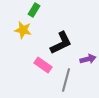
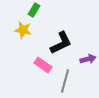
gray line: moved 1 px left, 1 px down
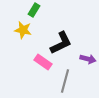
purple arrow: rotated 28 degrees clockwise
pink rectangle: moved 3 px up
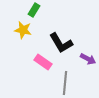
black L-shape: rotated 85 degrees clockwise
purple arrow: rotated 14 degrees clockwise
gray line: moved 2 px down; rotated 10 degrees counterclockwise
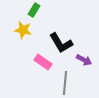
purple arrow: moved 4 px left, 1 px down
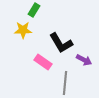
yellow star: rotated 12 degrees counterclockwise
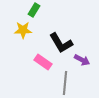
purple arrow: moved 2 px left
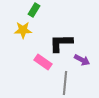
black L-shape: rotated 120 degrees clockwise
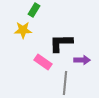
purple arrow: rotated 28 degrees counterclockwise
